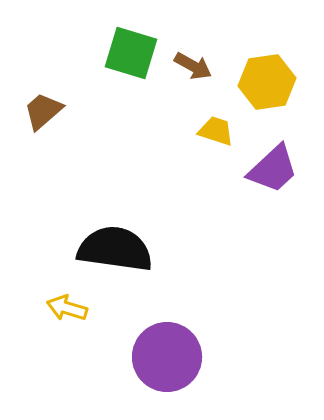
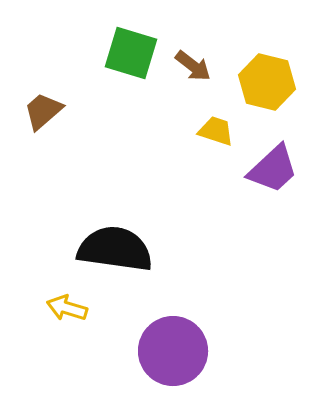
brown arrow: rotated 9 degrees clockwise
yellow hexagon: rotated 22 degrees clockwise
purple circle: moved 6 px right, 6 px up
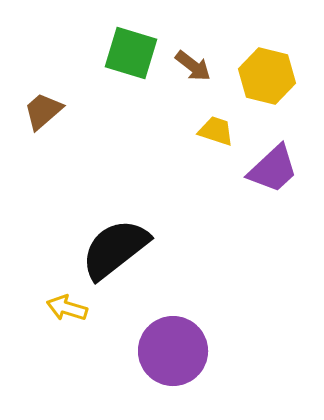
yellow hexagon: moved 6 px up
black semicircle: rotated 46 degrees counterclockwise
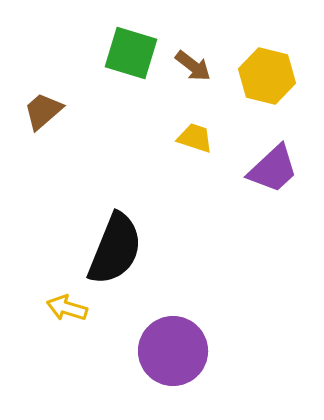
yellow trapezoid: moved 21 px left, 7 px down
black semicircle: rotated 150 degrees clockwise
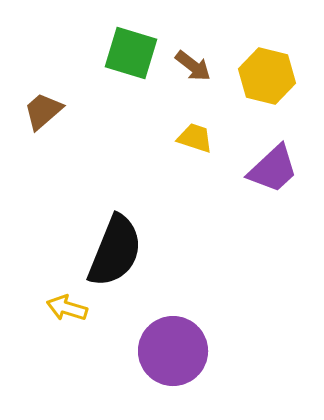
black semicircle: moved 2 px down
